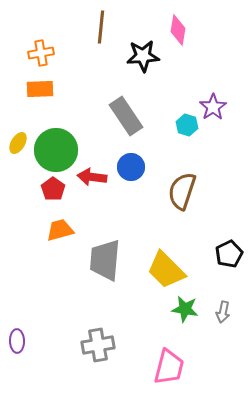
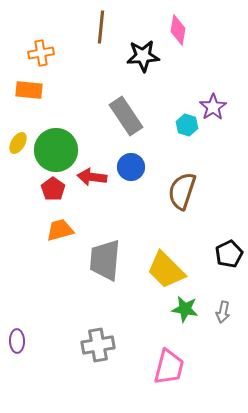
orange rectangle: moved 11 px left, 1 px down; rotated 8 degrees clockwise
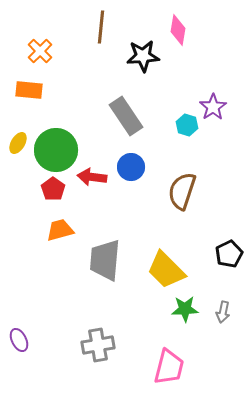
orange cross: moved 1 px left, 2 px up; rotated 35 degrees counterclockwise
green star: rotated 12 degrees counterclockwise
purple ellipse: moved 2 px right, 1 px up; rotated 25 degrees counterclockwise
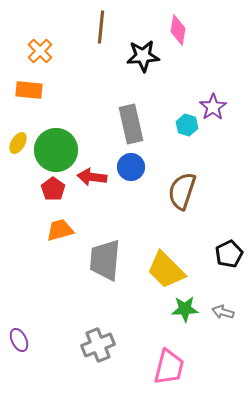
gray rectangle: moved 5 px right, 8 px down; rotated 21 degrees clockwise
gray arrow: rotated 95 degrees clockwise
gray cross: rotated 12 degrees counterclockwise
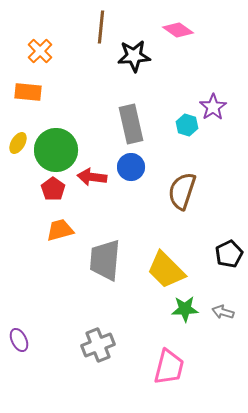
pink diamond: rotated 64 degrees counterclockwise
black star: moved 9 px left
orange rectangle: moved 1 px left, 2 px down
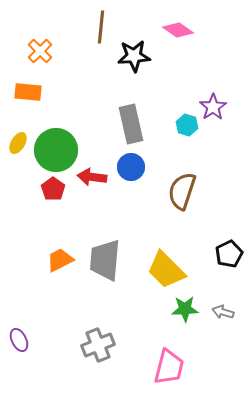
orange trapezoid: moved 30 px down; rotated 12 degrees counterclockwise
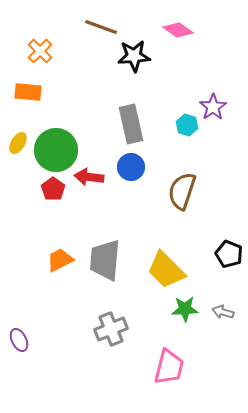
brown line: rotated 76 degrees counterclockwise
red arrow: moved 3 px left
black pentagon: rotated 24 degrees counterclockwise
gray cross: moved 13 px right, 16 px up
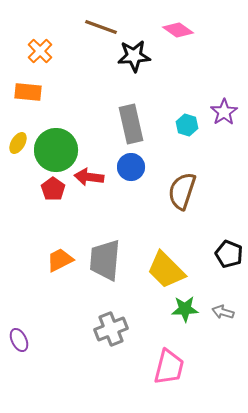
purple star: moved 11 px right, 5 px down
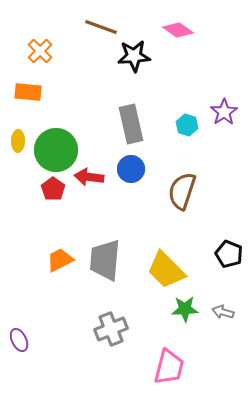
yellow ellipse: moved 2 px up; rotated 30 degrees counterclockwise
blue circle: moved 2 px down
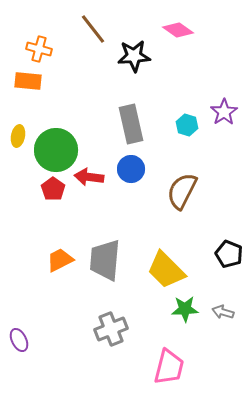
brown line: moved 8 px left, 2 px down; rotated 32 degrees clockwise
orange cross: moved 1 px left, 2 px up; rotated 30 degrees counterclockwise
orange rectangle: moved 11 px up
yellow ellipse: moved 5 px up; rotated 10 degrees clockwise
brown semicircle: rotated 9 degrees clockwise
